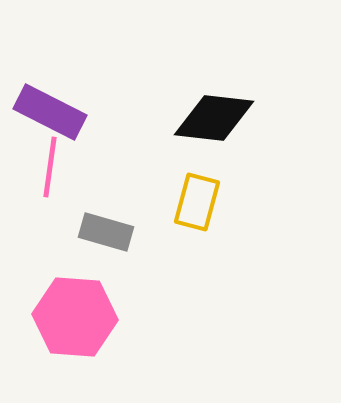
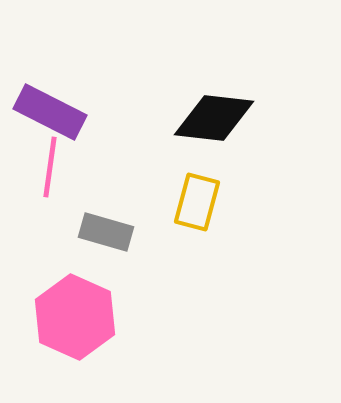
pink hexagon: rotated 20 degrees clockwise
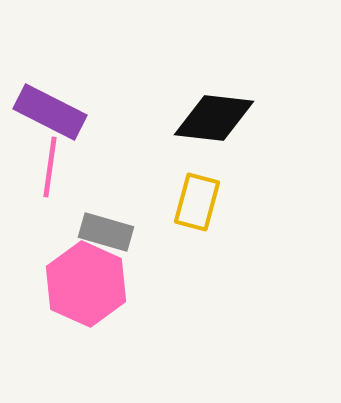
pink hexagon: moved 11 px right, 33 px up
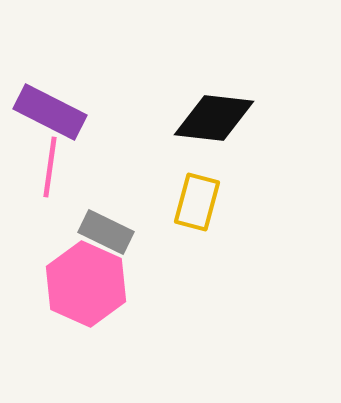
gray rectangle: rotated 10 degrees clockwise
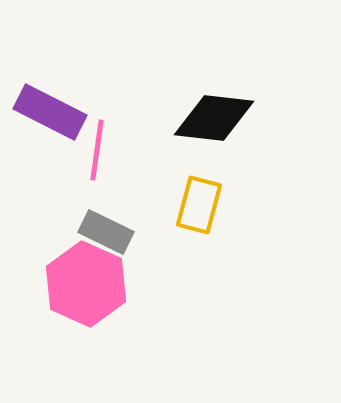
pink line: moved 47 px right, 17 px up
yellow rectangle: moved 2 px right, 3 px down
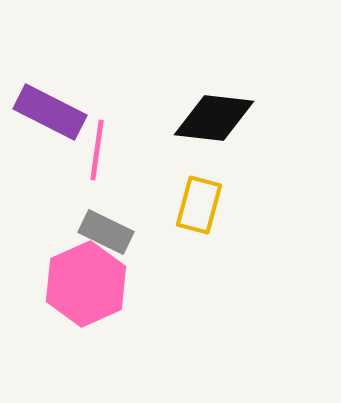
pink hexagon: rotated 12 degrees clockwise
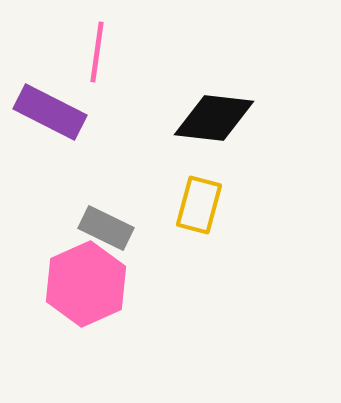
pink line: moved 98 px up
gray rectangle: moved 4 px up
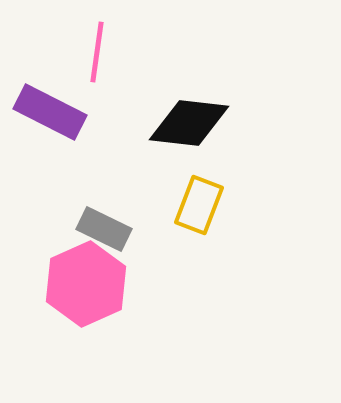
black diamond: moved 25 px left, 5 px down
yellow rectangle: rotated 6 degrees clockwise
gray rectangle: moved 2 px left, 1 px down
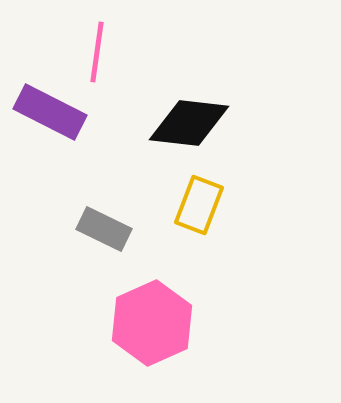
pink hexagon: moved 66 px right, 39 px down
